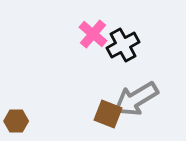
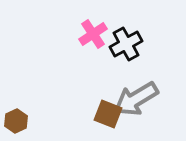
pink cross: rotated 16 degrees clockwise
black cross: moved 3 px right, 1 px up
brown hexagon: rotated 25 degrees counterclockwise
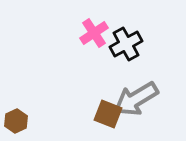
pink cross: moved 1 px right, 1 px up
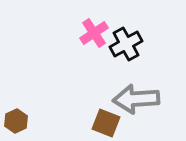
gray arrow: rotated 27 degrees clockwise
brown square: moved 2 px left, 9 px down
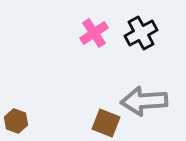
black cross: moved 15 px right, 11 px up
gray arrow: moved 8 px right, 2 px down
brown hexagon: rotated 15 degrees counterclockwise
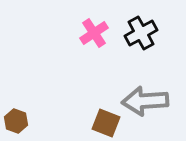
gray arrow: moved 1 px right
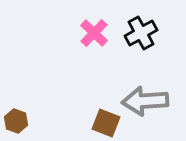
pink cross: rotated 12 degrees counterclockwise
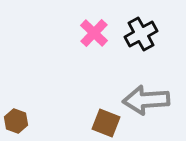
black cross: moved 1 px down
gray arrow: moved 1 px right, 1 px up
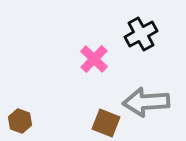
pink cross: moved 26 px down
gray arrow: moved 2 px down
brown hexagon: moved 4 px right
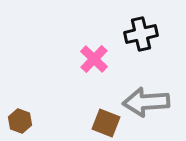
black cross: rotated 16 degrees clockwise
